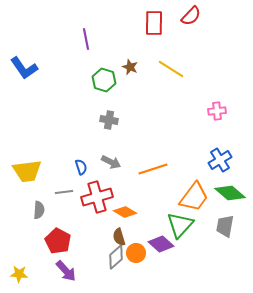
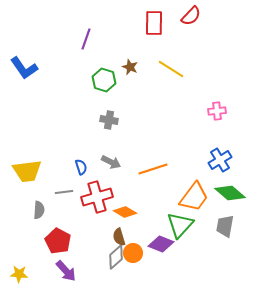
purple line: rotated 30 degrees clockwise
purple diamond: rotated 20 degrees counterclockwise
orange circle: moved 3 px left
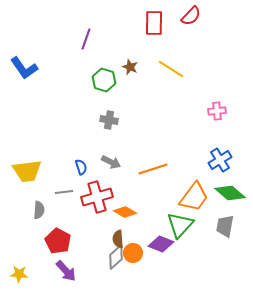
brown semicircle: moved 1 px left, 2 px down; rotated 12 degrees clockwise
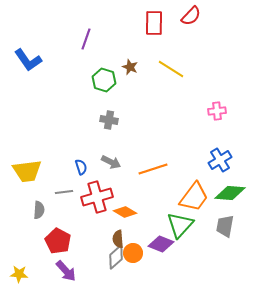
blue L-shape: moved 4 px right, 8 px up
green diamond: rotated 36 degrees counterclockwise
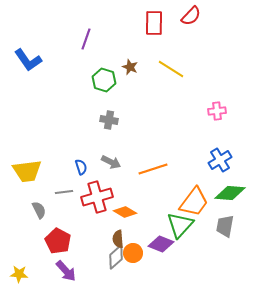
orange trapezoid: moved 5 px down
gray semicircle: rotated 30 degrees counterclockwise
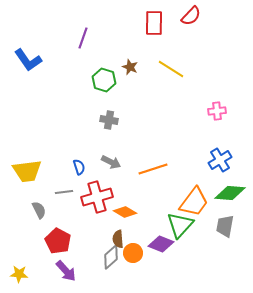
purple line: moved 3 px left, 1 px up
blue semicircle: moved 2 px left
gray diamond: moved 5 px left
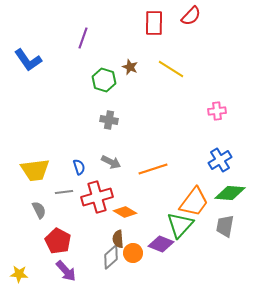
yellow trapezoid: moved 8 px right, 1 px up
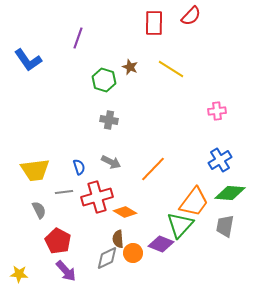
purple line: moved 5 px left
orange line: rotated 28 degrees counterclockwise
gray diamond: moved 4 px left, 1 px down; rotated 15 degrees clockwise
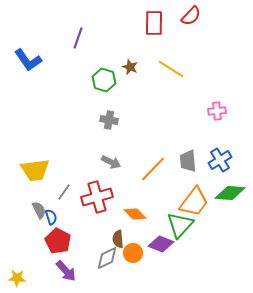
blue semicircle: moved 28 px left, 50 px down
gray line: rotated 48 degrees counterclockwise
orange diamond: moved 10 px right, 2 px down; rotated 15 degrees clockwise
gray trapezoid: moved 37 px left, 65 px up; rotated 15 degrees counterclockwise
yellow star: moved 2 px left, 4 px down
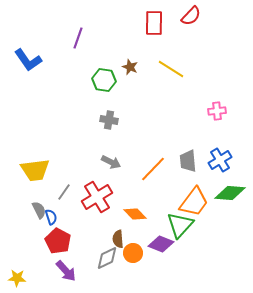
green hexagon: rotated 10 degrees counterclockwise
red cross: rotated 16 degrees counterclockwise
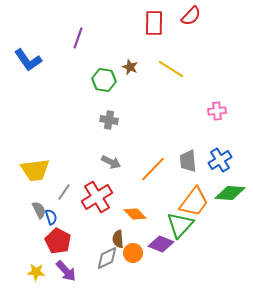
yellow star: moved 19 px right, 6 px up
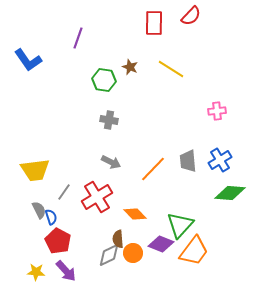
orange trapezoid: moved 49 px down
gray diamond: moved 2 px right, 3 px up
